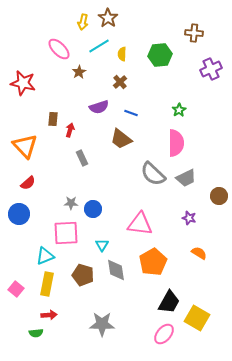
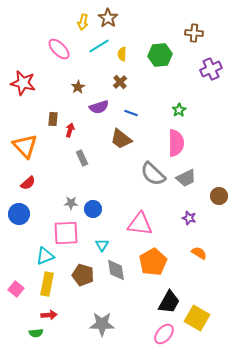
brown star at (79, 72): moved 1 px left, 15 px down
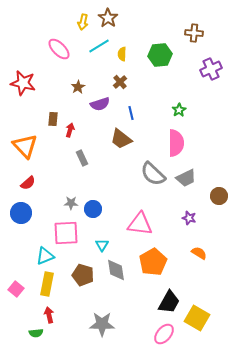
purple semicircle at (99, 107): moved 1 px right, 3 px up
blue line at (131, 113): rotated 56 degrees clockwise
blue circle at (19, 214): moved 2 px right, 1 px up
red arrow at (49, 315): rotated 98 degrees counterclockwise
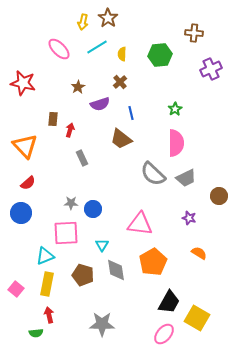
cyan line at (99, 46): moved 2 px left, 1 px down
green star at (179, 110): moved 4 px left, 1 px up
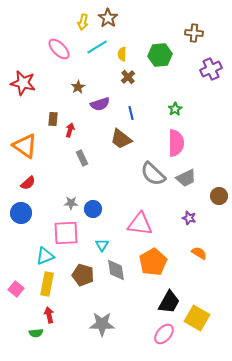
brown cross at (120, 82): moved 8 px right, 5 px up
orange triangle at (25, 146): rotated 12 degrees counterclockwise
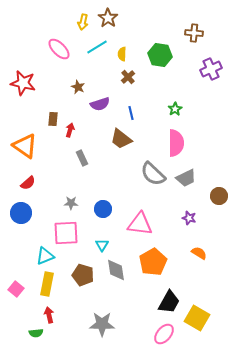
green hexagon at (160, 55): rotated 15 degrees clockwise
brown star at (78, 87): rotated 16 degrees counterclockwise
blue circle at (93, 209): moved 10 px right
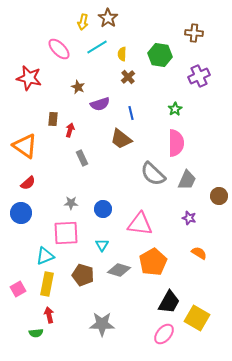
purple cross at (211, 69): moved 12 px left, 7 px down
red star at (23, 83): moved 6 px right, 5 px up
gray trapezoid at (186, 178): moved 1 px right, 2 px down; rotated 40 degrees counterclockwise
gray diamond at (116, 270): moved 3 px right; rotated 65 degrees counterclockwise
pink square at (16, 289): moved 2 px right; rotated 21 degrees clockwise
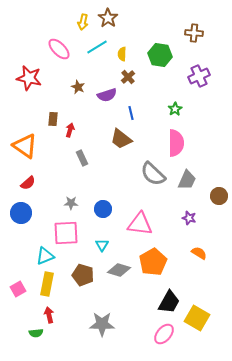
purple semicircle at (100, 104): moved 7 px right, 9 px up
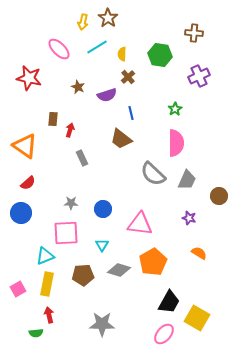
brown pentagon at (83, 275): rotated 20 degrees counterclockwise
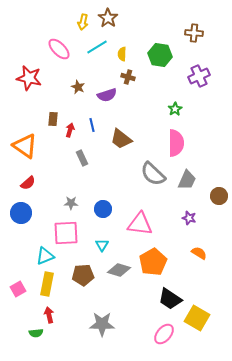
brown cross at (128, 77): rotated 32 degrees counterclockwise
blue line at (131, 113): moved 39 px left, 12 px down
black trapezoid at (169, 302): moved 1 px right, 3 px up; rotated 95 degrees clockwise
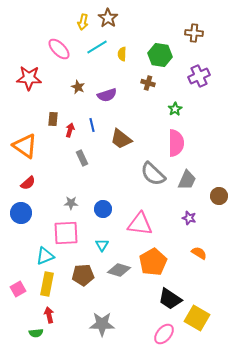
brown cross at (128, 77): moved 20 px right, 6 px down
red star at (29, 78): rotated 10 degrees counterclockwise
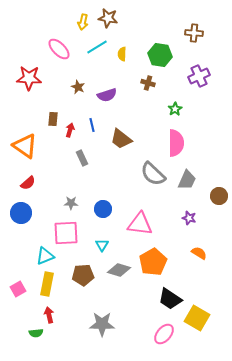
brown star at (108, 18): rotated 24 degrees counterclockwise
